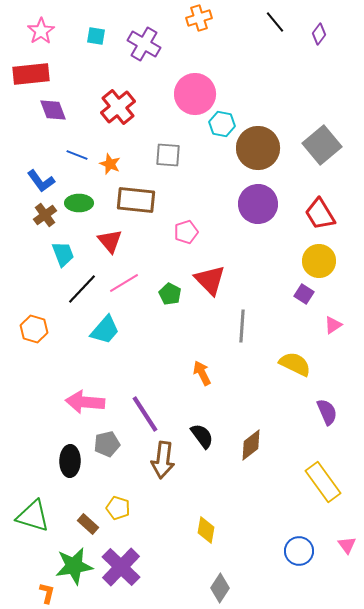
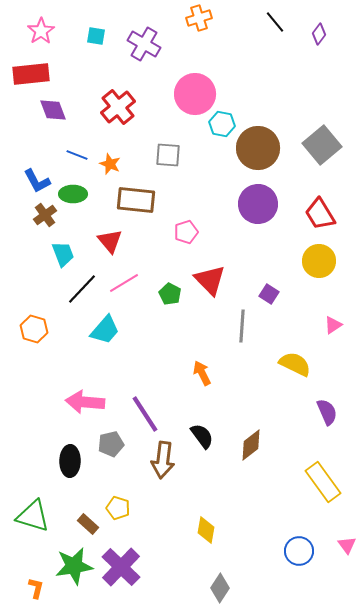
blue L-shape at (41, 181): moved 4 px left; rotated 8 degrees clockwise
green ellipse at (79, 203): moved 6 px left, 9 px up
purple square at (304, 294): moved 35 px left
gray pentagon at (107, 444): moved 4 px right
orange L-shape at (47, 593): moved 11 px left, 5 px up
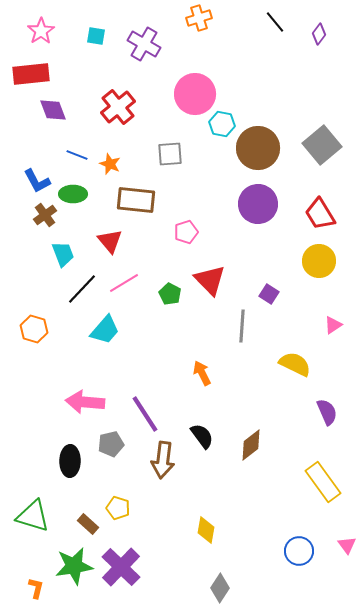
gray square at (168, 155): moved 2 px right, 1 px up; rotated 8 degrees counterclockwise
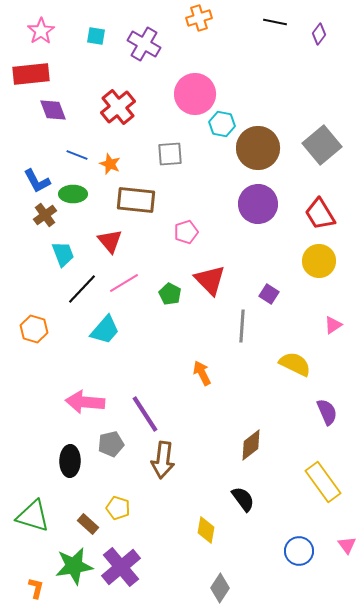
black line at (275, 22): rotated 40 degrees counterclockwise
black semicircle at (202, 436): moved 41 px right, 63 px down
purple cross at (121, 567): rotated 6 degrees clockwise
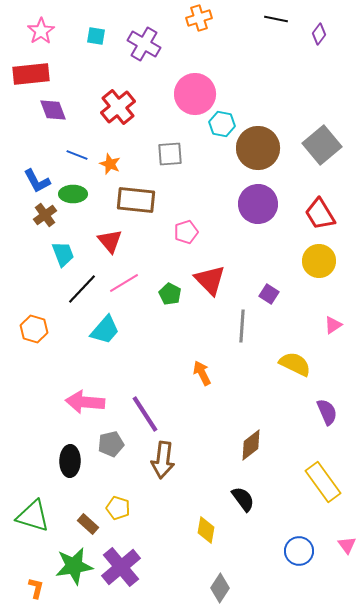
black line at (275, 22): moved 1 px right, 3 px up
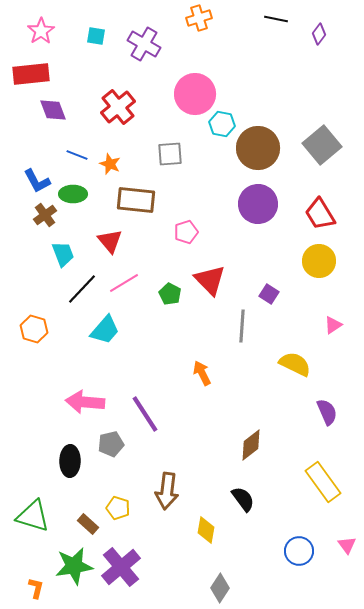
brown arrow at (163, 460): moved 4 px right, 31 px down
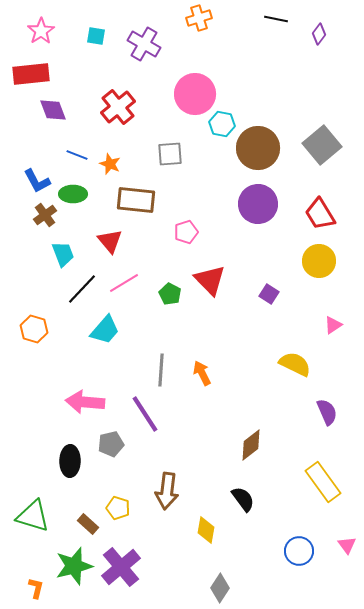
gray line at (242, 326): moved 81 px left, 44 px down
green star at (74, 566): rotated 6 degrees counterclockwise
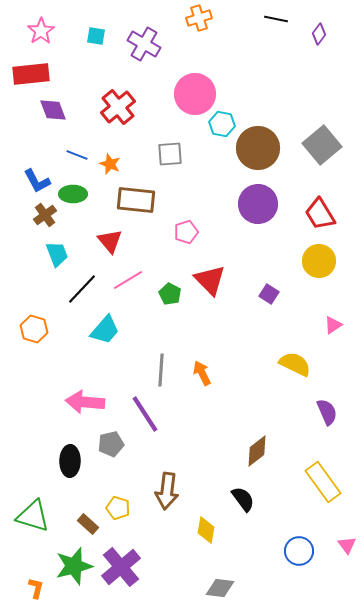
cyan trapezoid at (63, 254): moved 6 px left
pink line at (124, 283): moved 4 px right, 3 px up
brown diamond at (251, 445): moved 6 px right, 6 px down
gray diamond at (220, 588): rotated 64 degrees clockwise
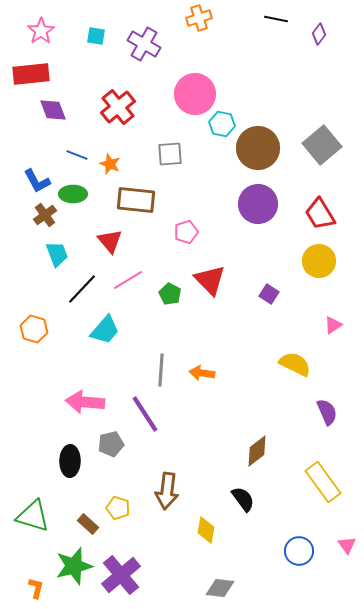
orange arrow at (202, 373): rotated 55 degrees counterclockwise
purple cross at (121, 567): moved 8 px down
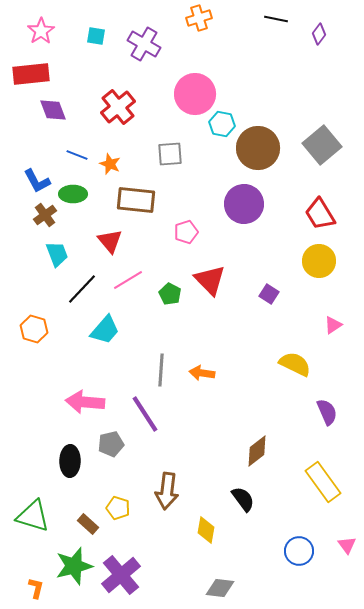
purple circle at (258, 204): moved 14 px left
